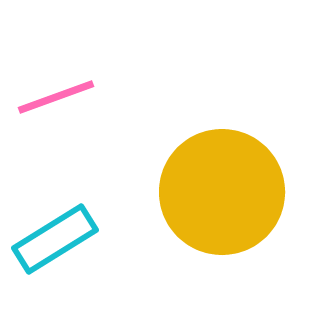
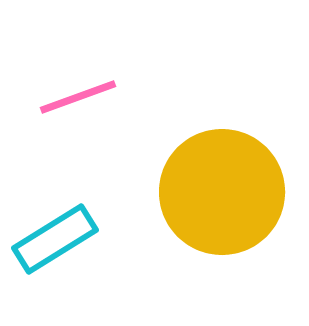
pink line: moved 22 px right
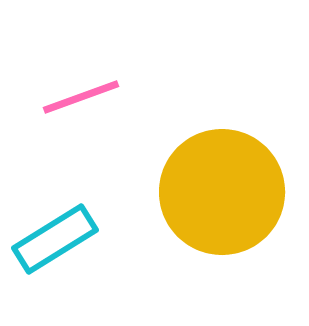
pink line: moved 3 px right
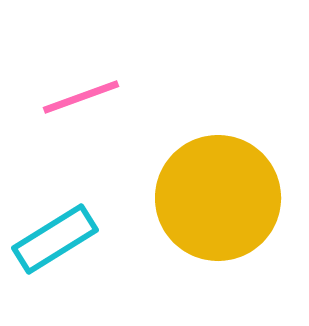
yellow circle: moved 4 px left, 6 px down
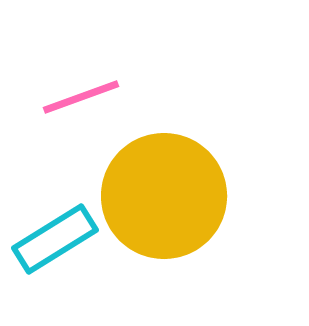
yellow circle: moved 54 px left, 2 px up
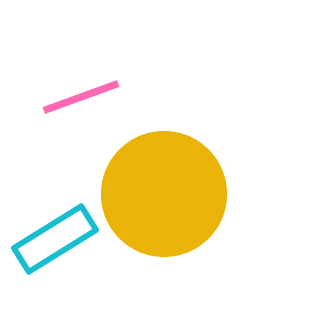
yellow circle: moved 2 px up
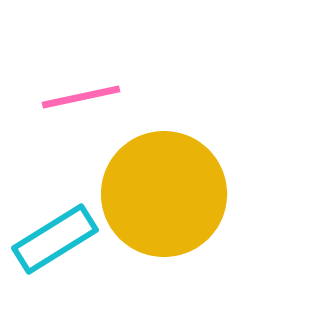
pink line: rotated 8 degrees clockwise
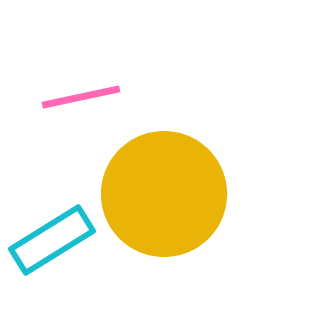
cyan rectangle: moved 3 px left, 1 px down
